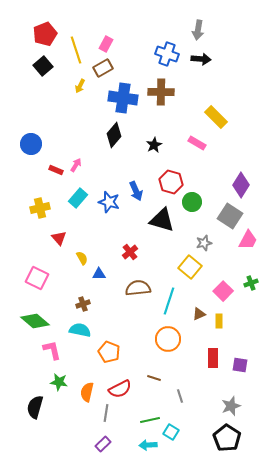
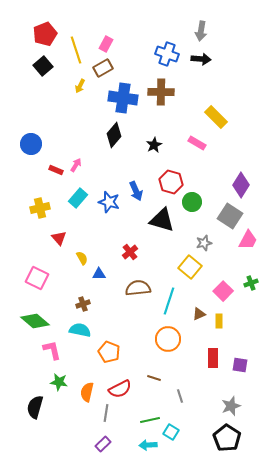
gray arrow at (198, 30): moved 3 px right, 1 px down
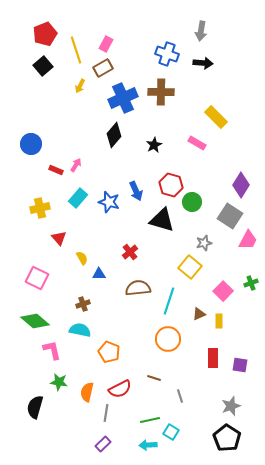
black arrow at (201, 59): moved 2 px right, 4 px down
blue cross at (123, 98): rotated 32 degrees counterclockwise
red hexagon at (171, 182): moved 3 px down
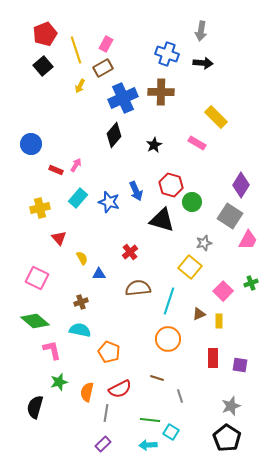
brown cross at (83, 304): moved 2 px left, 2 px up
brown line at (154, 378): moved 3 px right
green star at (59, 382): rotated 24 degrees counterclockwise
green line at (150, 420): rotated 18 degrees clockwise
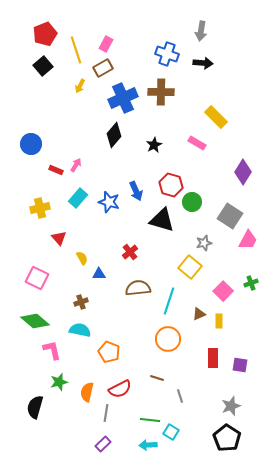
purple diamond at (241, 185): moved 2 px right, 13 px up
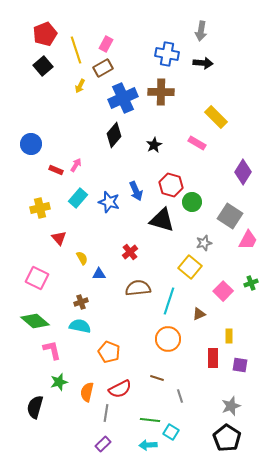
blue cross at (167, 54): rotated 10 degrees counterclockwise
yellow rectangle at (219, 321): moved 10 px right, 15 px down
cyan semicircle at (80, 330): moved 4 px up
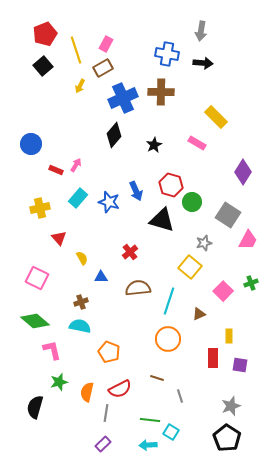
gray square at (230, 216): moved 2 px left, 1 px up
blue triangle at (99, 274): moved 2 px right, 3 px down
